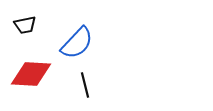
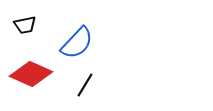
red diamond: rotated 21 degrees clockwise
black line: rotated 45 degrees clockwise
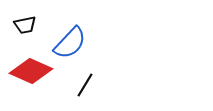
blue semicircle: moved 7 px left
red diamond: moved 3 px up
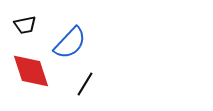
red diamond: rotated 48 degrees clockwise
black line: moved 1 px up
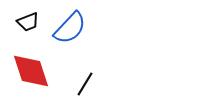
black trapezoid: moved 3 px right, 3 px up; rotated 10 degrees counterclockwise
blue semicircle: moved 15 px up
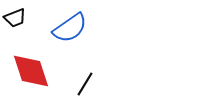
black trapezoid: moved 13 px left, 4 px up
blue semicircle: rotated 12 degrees clockwise
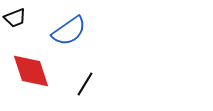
blue semicircle: moved 1 px left, 3 px down
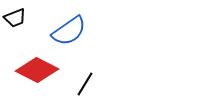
red diamond: moved 6 px right, 1 px up; rotated 45 degrees counterclockwise
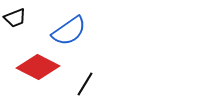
red diamond: moved 1 px right, 3 px up
